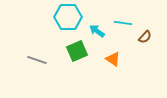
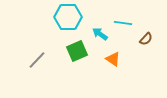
cyan arrow: moved 3 px right, 3 px down
brown semicircle: moved 1 px right, 2 px down
gray line: rotated 66 degrees counterclockwise
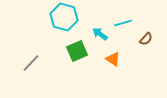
cyan hexagon: moved 4 px left; rotated 16 degrees clockwise
cyan line: rotated 24 degrees counterclockwise
gray line: moved 6 px left, 3 px down
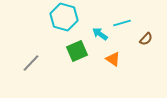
cyan line: moved 1 px left
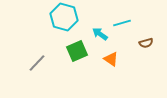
brown semicircle: moved 4 px down; rotated 32 degrees clockwise
orange triangle: moved 2 px left
gray line: moved 6 px right
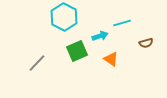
cyan hexagon: rotated 12 degrees clockwise
cyan arrow: moved 2 px down; rotated 126 degrees clockwise
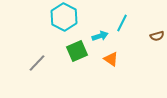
cyan line: rotated 48 degrees counterclockwise
brown semicircle: moved 11 px right, 7 px up
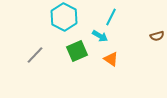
cyan line: moved 11 px left, 6 px up
cyan arrow: rotated 49 degrees clockwise
gray line: moved 2 px left, 8 px up
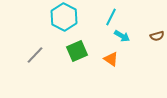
cyan arrow: moved 22 px right
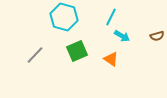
cyan hexagon: rotated 12 degrees counterclockwise
